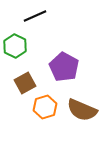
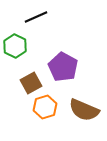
black line: moved 1 px right, 1 px down
purple pentagon: moved 1 px left
brown square: moved 6 px right
brown semicircle: moved 2 px right
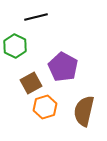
black line: rotated 10 degrees clockwise
brown semicircle: moved 1 px down; rotated 80 degrees clockwise
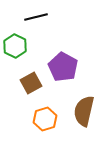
orange hexagon: moved 12 px down
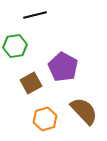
black line: moved 1 px left, 2 px up
green hexagon: rotated 25 degrees clockwise
brown semicircle: rotated 124 degrees clockwise
